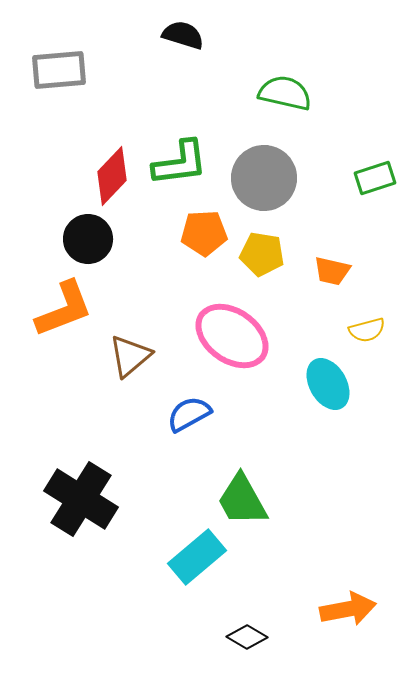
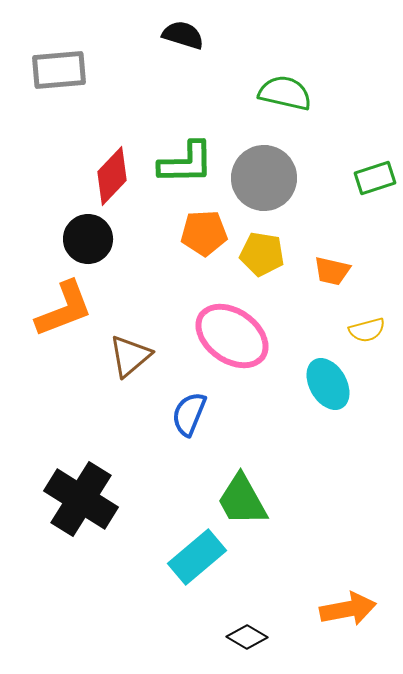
green L-shape: moved 6 px right; rotated 6 degrees clockwise
blue semicircle: rotated 39 degrees counterclockwise
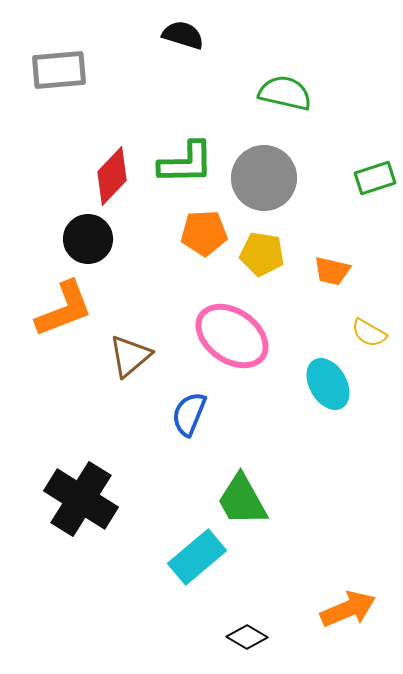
yellow semicircle: moved 2 px right, 3 px down; rotated 45 degrees clockwise
orange arrow: rotated 12 degrees counterclockwise
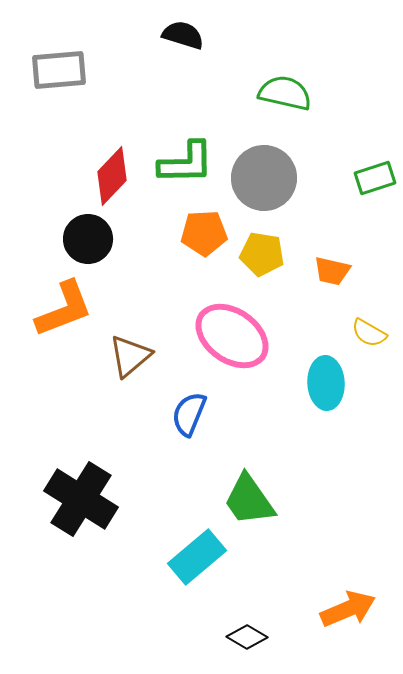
cyan ellipse: moved 2 px left, 1 px up; rotated 27 degrees clockwise
green trapezoid: moved 7 px right; rotated 6 degrees counterclockwise
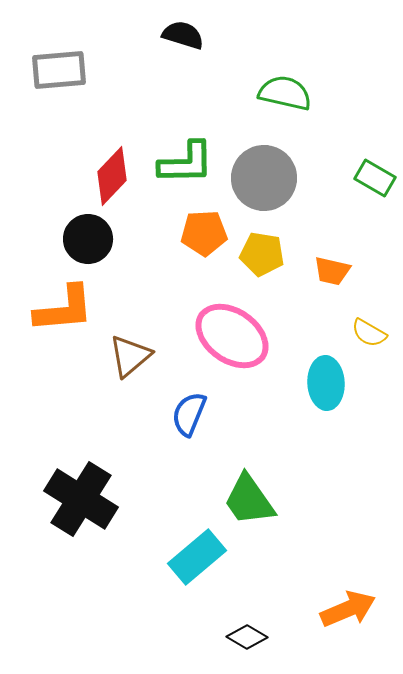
green rectangle: rotated 48 degrees clockwise
orange L-shape: rotated 16 degrees clockwise
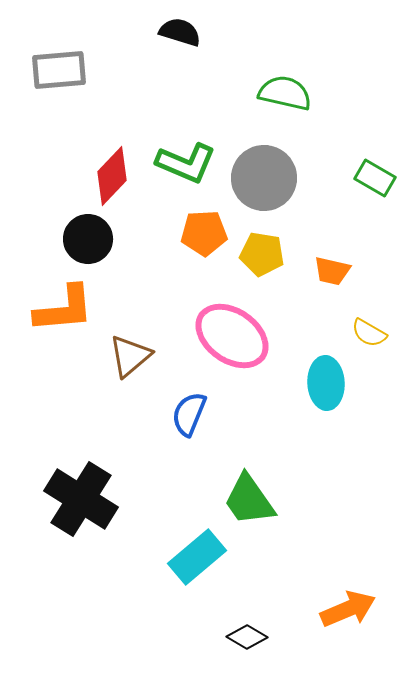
black semicircle: moved 3 px left, 3 px up
green L-shape: rotated 24 degrees clockwise
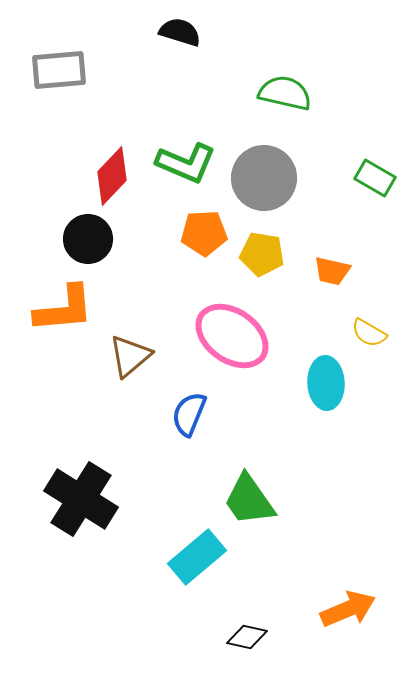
black diamond: rotated 18 degrees counterclockwise
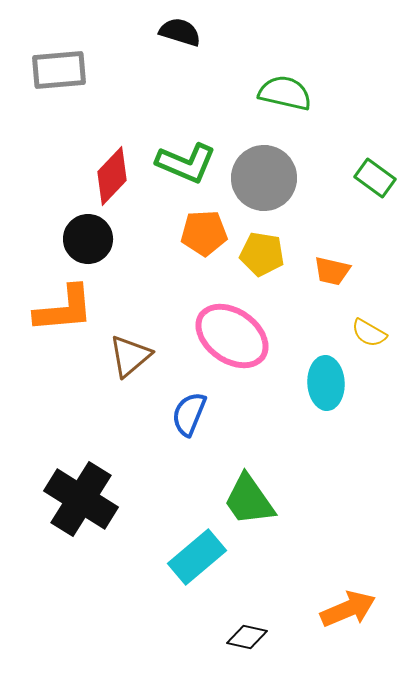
green rectangle: rotated 6 degrees clockwise
